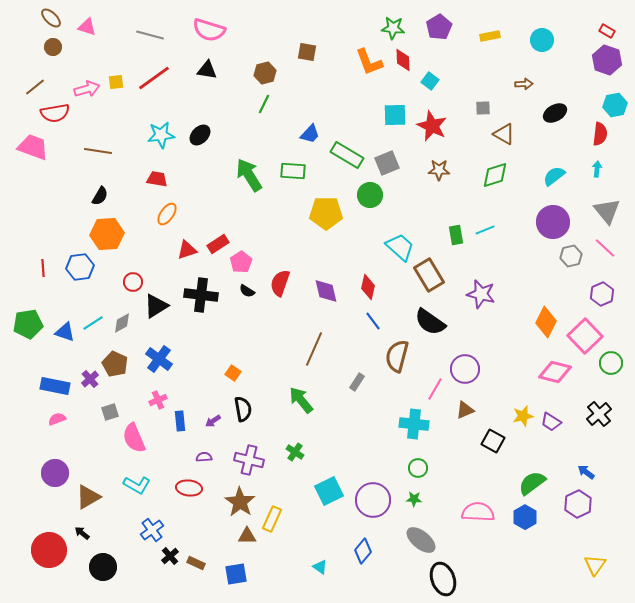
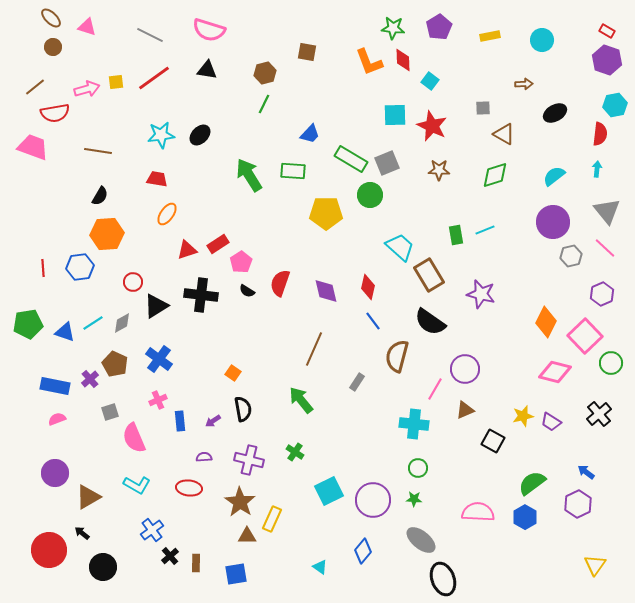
gray line at (150, 35): rotated 12 degrees clockwise
green rectangle at (347, 155): moved 4 px right, 4 px down
brown rectangle at (196, 563): rotated 66 degrees clockwise
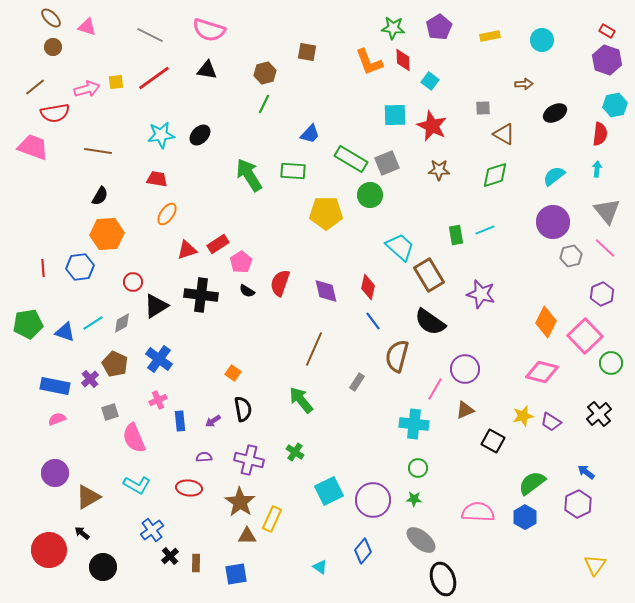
pink diamond at (555, 372): moved 13 px left
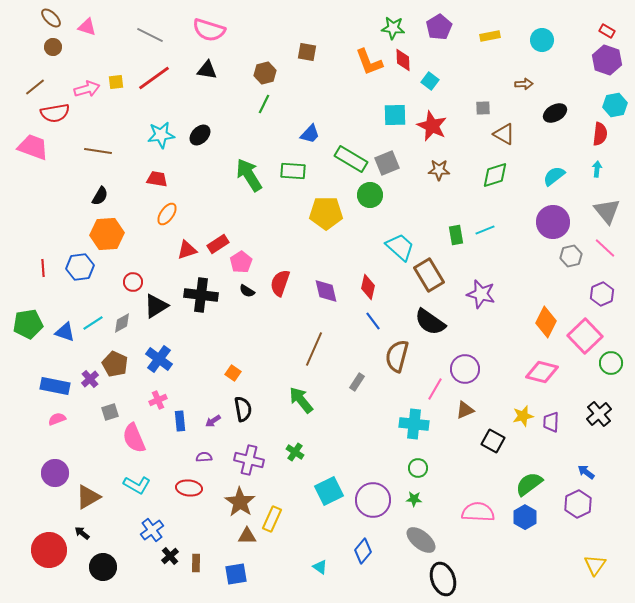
purple trapezoid at (551, 422): rotated 60 degrees clockwise
green semicircle at (532, 483): moved 3 px left, 1 px down
